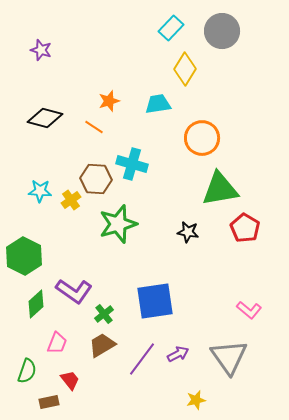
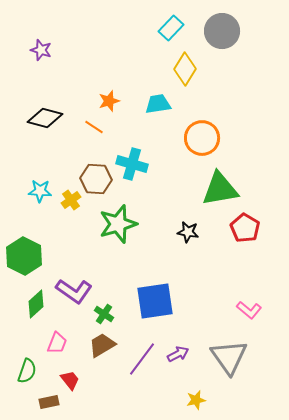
green cross: rotated 18 degrees counterclockwise
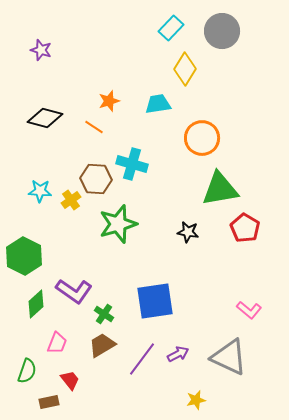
gray triangle: rotated 30 degrees counterclockwise
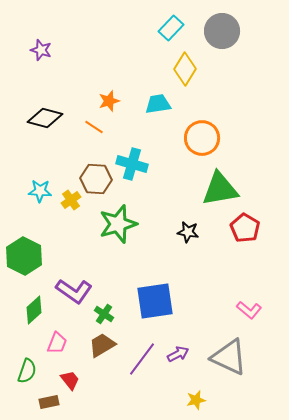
green diamond: moved 2 px left, 6 px down
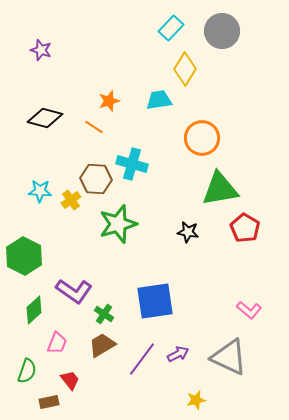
cyan trapezoid: moved 1 px right, 4 px up
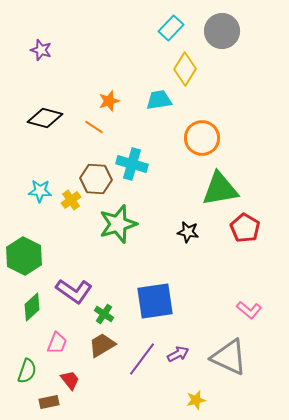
green diamond: moved 2 px left, 3 px up
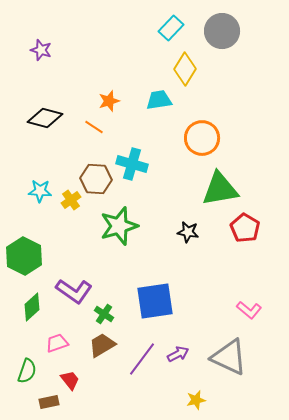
green star: moved 1 px right, 2 px down
pink trapezoid: rotated 130 degrees counterclockwise
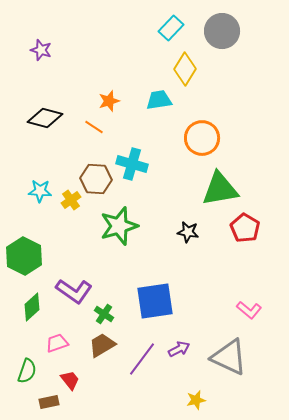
purple arrow: moved 1 px right, 5 px up
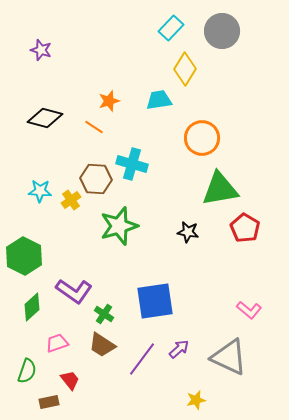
brown trapezoid: rotated 116 degrees counterclockwise
purple arrow: rotated 15 degrees counterclockwise
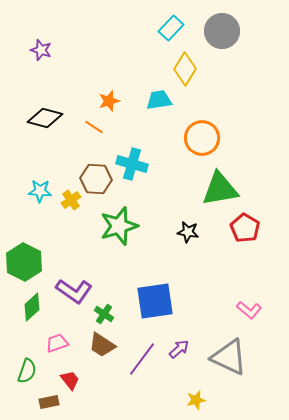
green hexagon: moved 6 px down
